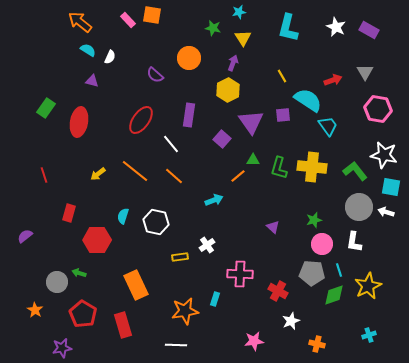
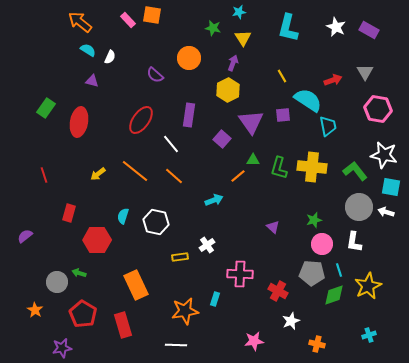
cyan trapezoid at (328, 126): rotated 25 degrees clockwise
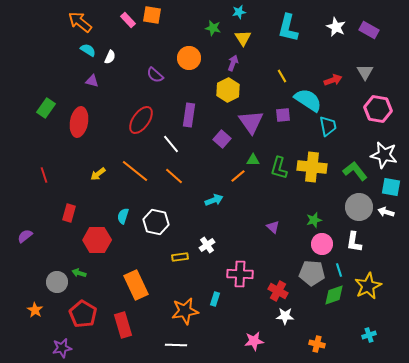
white star at (291, 321): moved 6 px left, 5 px up; rotated 24 degrees clockwise
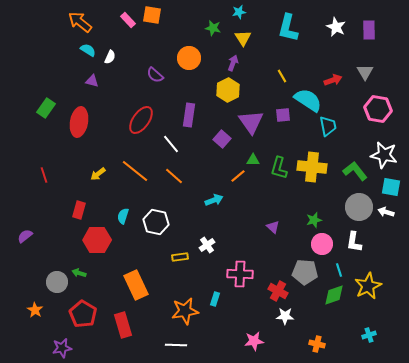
purple rectangle at (369, 30): rotated 60 degrees clockwise
red rectangle at (69, 213): moved 10 px right, 3 px up
gray pentagon at (312, 273): moved 7 px left, 1 px up
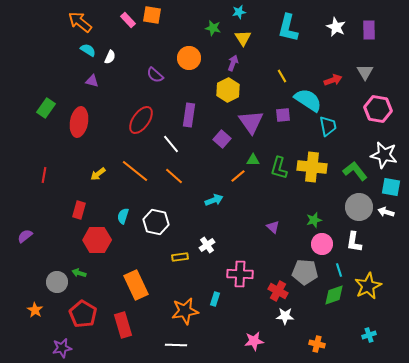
red line at (44, 175): rotated 28 degrees clockwise
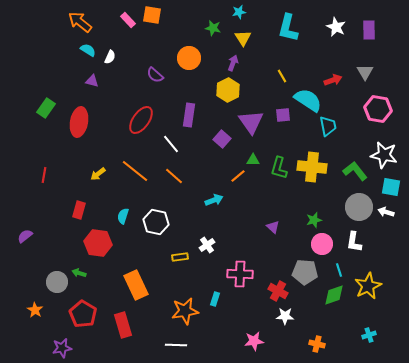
red hexagon at (97, 240): moved 1 px right, 3 px down; rotated 8 degrees clockwise
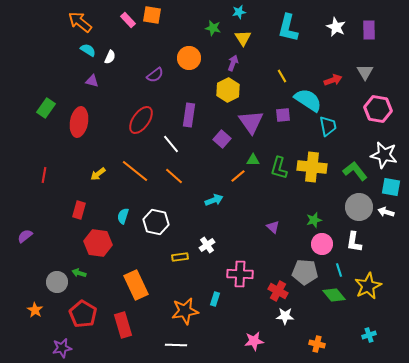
purple semicircle at (155, 75): rotated 78 degrees counterclockwise
green diamond at (334, 295): rotated 70 degrees clockwise
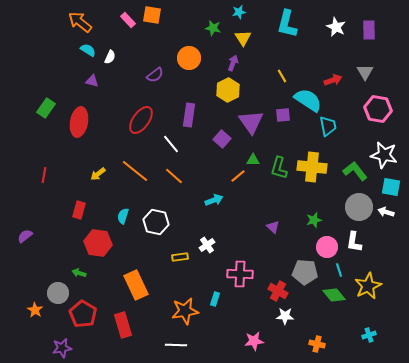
cyan L-shape at (288, 28): moved 1 px left, 4 px up
pink circle at (322, 244): moved 5 px right, 3 px down
gray circle at (57, 282): moved 1 px right, 11 px down
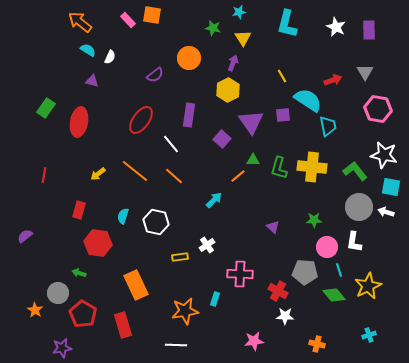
cyan arrow at (214, 200): rotated 24 degrees counterclockwise
green star at (314, 220): rotated 14 degrees clockwise
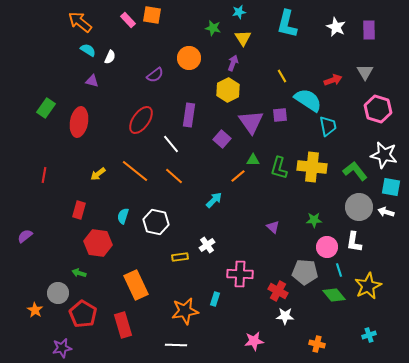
pink hexagon at (378, 109): rotated 8 degrees clockwise
purple square at (283, 115): moved 3 px left
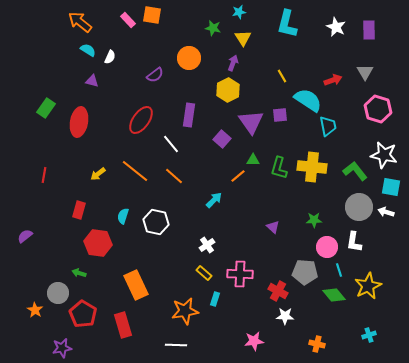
yellow rectangle at (180, 257): moved 24 px right, 16 px down; rotated 49 degrees clockwise
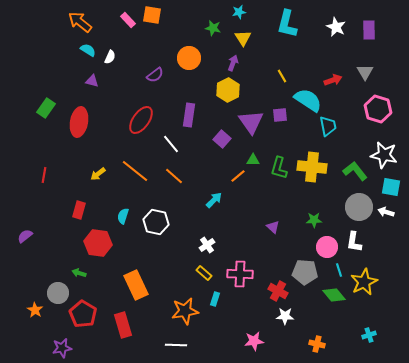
yellow star at (368, 286): moved 4 px left, 4 px up
